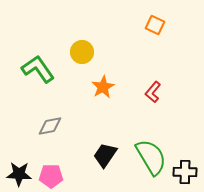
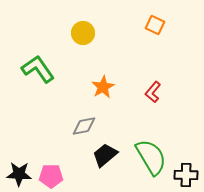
yellow circle: moved 1 px right, 19 px up
gray diamond: moved 34 px right
black trapezoid: rotated 16 degrees clockwise
black cross: moved 1 px right, 3 px down
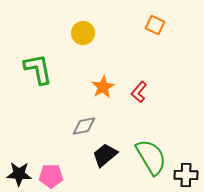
green L-shape: rotated 24 degrees clockwise
red L-shape: moved 14 px left
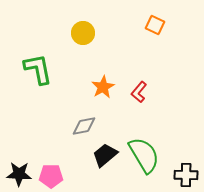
green semicircle: moved 7 px left, 2 px up
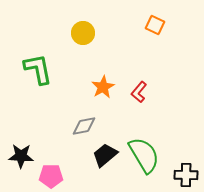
black star: moved 2 px right, 18 px up
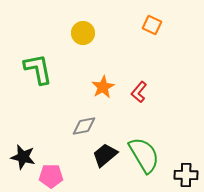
orange square: moved 3 px left
black star: moved 2 px right, 1 px down; rotated 10 degrees clockwise
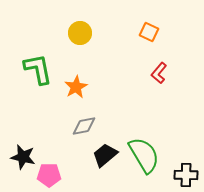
orange square: moved 3 px left, 7 px down
yellow circle: moved 3 px left
orange star: moved 27 px left
red L-shape: moved 20 px right, 19 px up
pink pentagon: moved 2 px left, 1 px up
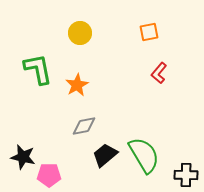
orange square: rotated 36 degrees counterclockwise
orange star: moved 1 px right, 2 px up
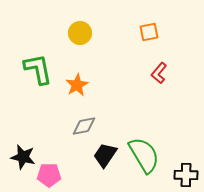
black trapezoid: rotated 16 degrees counterclockwise
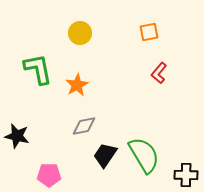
black star: moved 6 px left, 21 px up
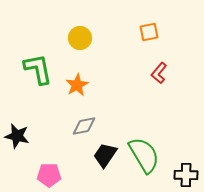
yellow circle: moved 5 px down
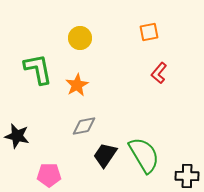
black cross: moved 1 px right, 1 px down
